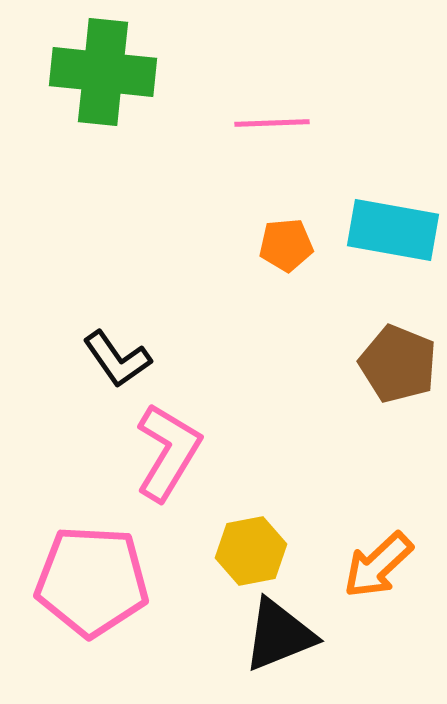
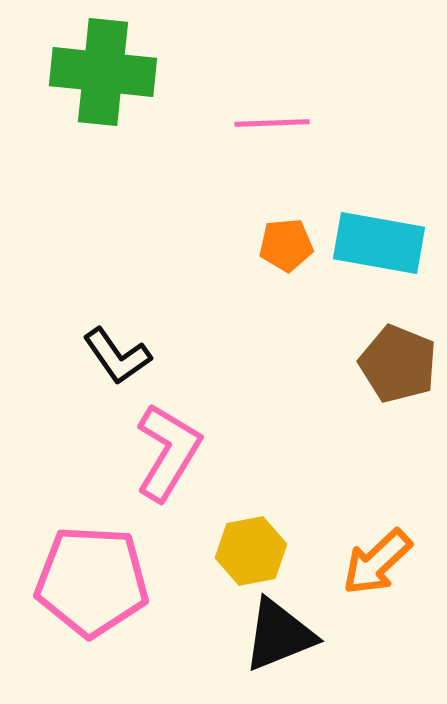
cyan rectangle: moved 14 px left, 13 px down
black L-shape: moved 3 px up
orange arrow: moved 1 px left, 3 px up
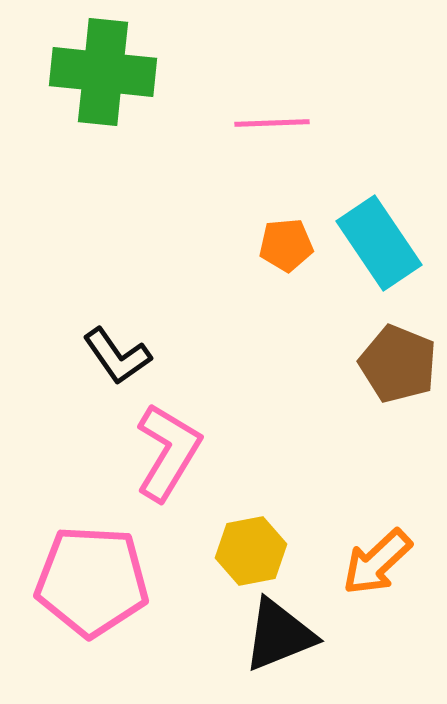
cyan rectangle: rotated 46 degrees clockwise
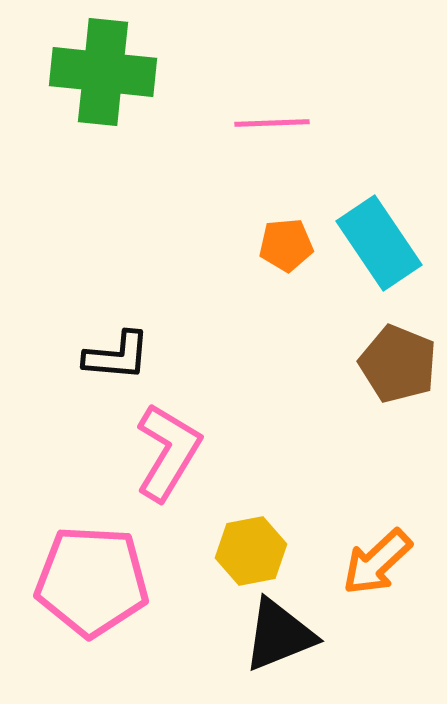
black L-shape: rotated 50 degrees counterclockwise
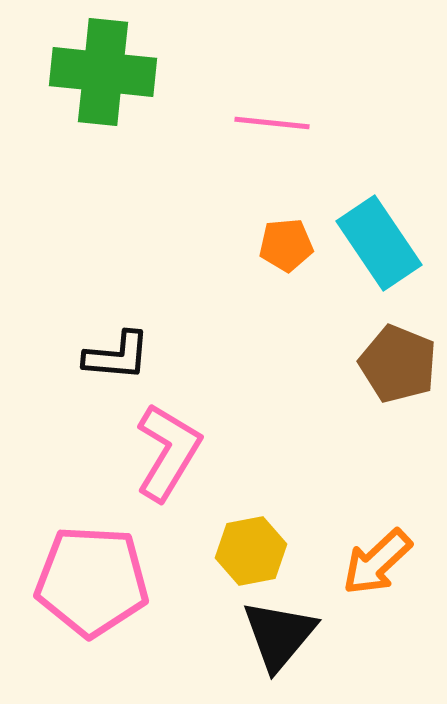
pink line: rotated 8 degrees clockwise
black triangle: rotated 28 degrees counterclockwise
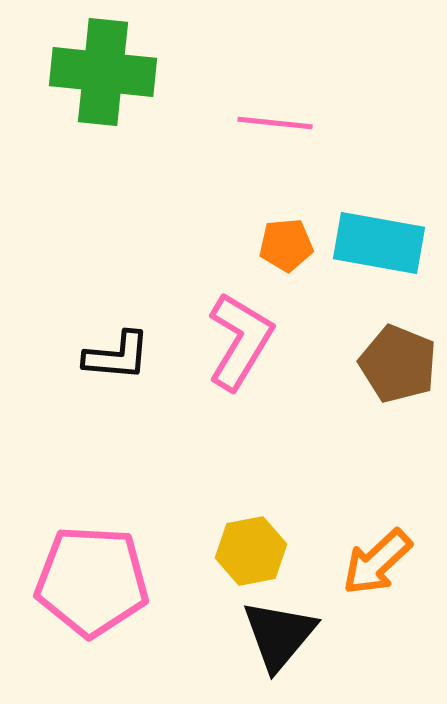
pink line: moved 3 px right
cyan rectangle: rotated 46 degrees counterclockwise
pink L-shape: moved 72 px right, 111 px up
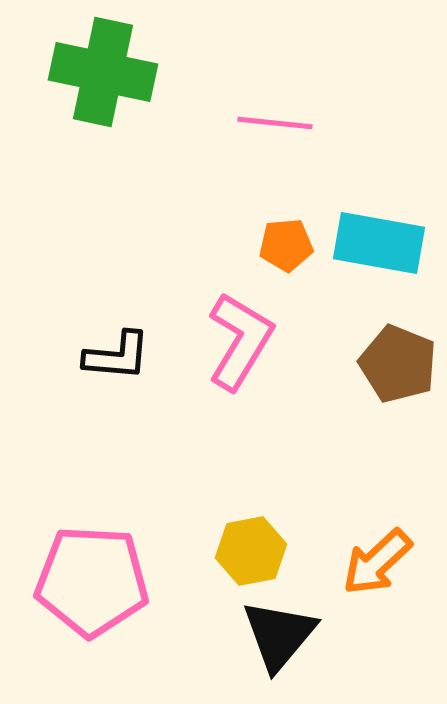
green cross: rotated 6 degrees clockwise
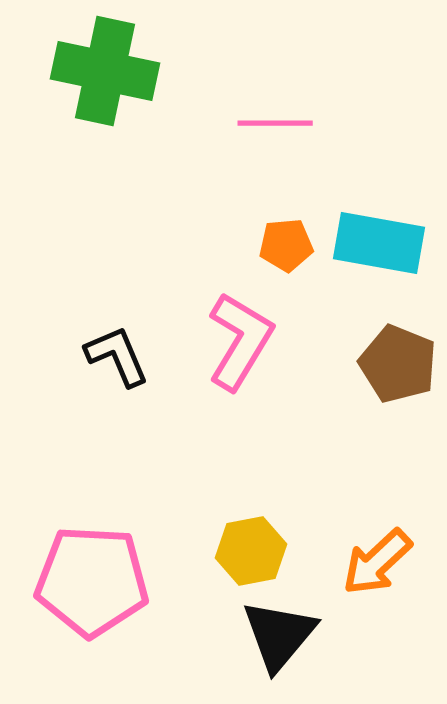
green cross: moved 2 px right, 1 px up
pink line: rotated 6 degrees counterclockwise
black L-shape: rotated 118 degrees counterclockwise
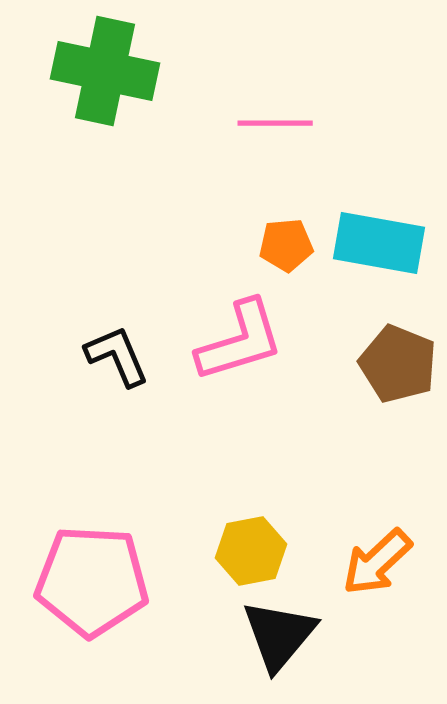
pink L-shape: rotated 42 degrees clockwise
